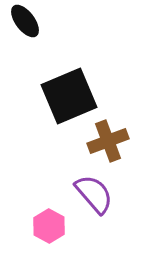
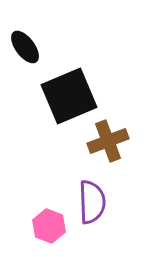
black ellipse: moved 26 px down
purple semicircle: moved 2 px left, 8 px down; rotated 39 degrees clockwise
pink hexagon: rotated 8 degrees counterclockwise
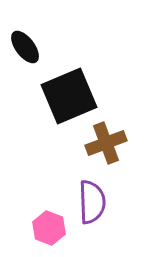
brown cross: moved 2 px left, 2 px down
pink hexagon: moved 2 px down
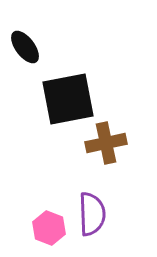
black square: moved 1 px left, 3 px down; rotated 12 degrees clockwise
brown cross: rotated 9 degrees clockwise
purple semicircle: moved 12 px down
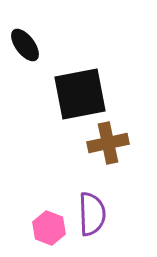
black ellipse: moved 2 px up
black square: moved 12 px right, 5 px up
brown cross: moved 2 px right
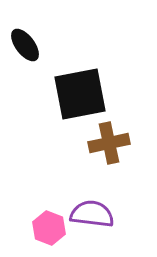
brown cross: moved 1 px right
purple semicircle: rotated 81 degrees counterclockwise
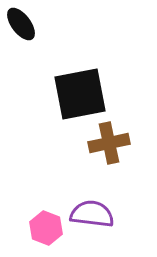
black ellipse: moved 4 px left, 21 px up
pink hexagon: moved 3 px left
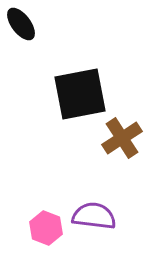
brown cross: moved 13 px right, 5 px up; rotated 21 degrees counterclockwise
purple semicircle: moved 2 px right, 2 px down
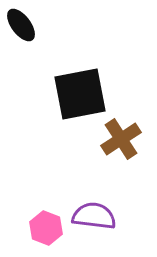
black ellipse: moved 1 px down
brown cross: moved 1 px left, 1 px down
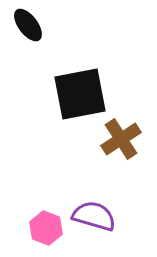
black ellipse: moved 7 px right
purple semicircle: rotated 9 degrees clockwise
